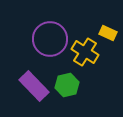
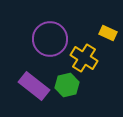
yellow cross: moved 1 px left, 6 px down
purple rectangle: rotated 8 degrees counterclockwise
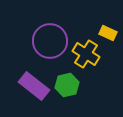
purple circle: moved 2 px down
yellow cross: moved 2 px right, 4 px up
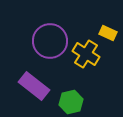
green hexagon: moved 4 px right, 17 px down
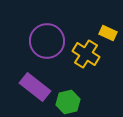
purple circle: moved 3 px left
purple rectangle: moved 1 px right, 1 px down
green hexagon: moved 3 px left
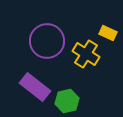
green hexagon: moved 1 px left, 1 px up
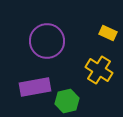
yellow cross: moved 13 px right, 16 px down
purple rectangle: rotated 48 degrees counterclockwise
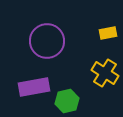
yellow rectangle: rotated 36 degrees counterclockwise
yellow cross: moved 6 px right, 3 px down
purple rectangle: moved 1 px left
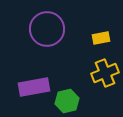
yellow rectangle: moved 7 px left, 5 px down
purple circle: moved 12 px up
yellow cross: rotated 36 degrees clockwise
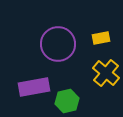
purple circle: moved 11 px right, 15 px down
yellow cross: moved 1 px right; rotated 28 degrees counterclockwise
